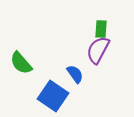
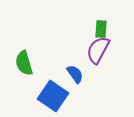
green semicircle: moved 3 px right; rotated 25 degrees clockwise
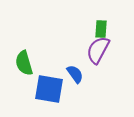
blue square: moved 4 px left, 7 px up; rotated 24 degrees counterclockwise
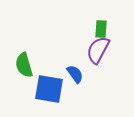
green semicircle: moved 2 px down
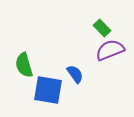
green rectangle: moved 1 px right, 1 px up; rotated 48 degrees counterclockwise
purple semicircle: moved 12 px right; rotated 40 degrees clockwise
blue square: moved 1 px left, 1 px down
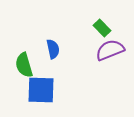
blue semicircle: moved 22 px left, 25 px up; rotated 24 degrees clockwise
blue square: moved 7 px left; rotated 8 degrees counterclockwise
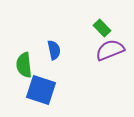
blue semicircle: moved 1 px right, 1 px down
green semicircle: rotated 10 degrees clockwise
blue square: rotated 16 degrees clockwise
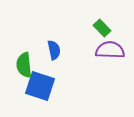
purple semicircle: rotated 24 degrees clockwise
blue square: moved 1 px left, 4 px up
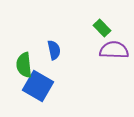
purple semicircle: moved 4 px right
blue square: moved 2 px left; rotated 12 degrees clockwise
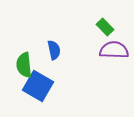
green rectangle: moved 3 px right, 1 px up
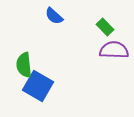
blue semicircle: moved 34 px up; rotated 144 degrees clockwise
